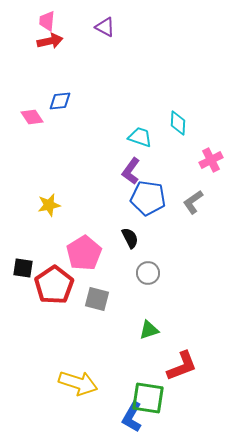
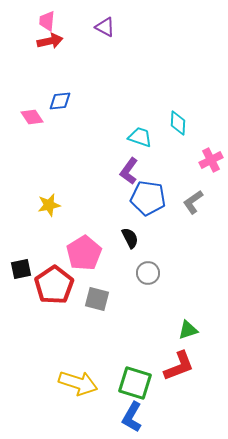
purple L-shape: moved 2 px left
black square: moved 2 px left, 1 px down; rotated 20 degrees counterclockwise
green triangle: moved 39 px right
red L-shape: moved 3 px left
green square: moved 13 px left, 15 px up; rotated 8 degrees clockwise
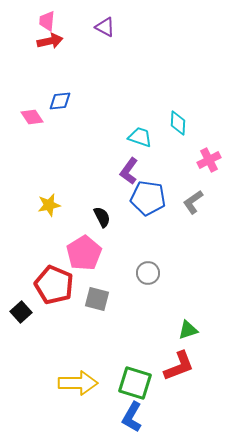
pink cross: moved 2 px left
black semicircle: moved 28 px left, 21 px up
black square: moved 43 px down; rotated 30 degrees counterclockwise
red pentagon: rotated 15 degrees counterclockwise
yellow arrow: rotated 18 degrees counterclockwise
